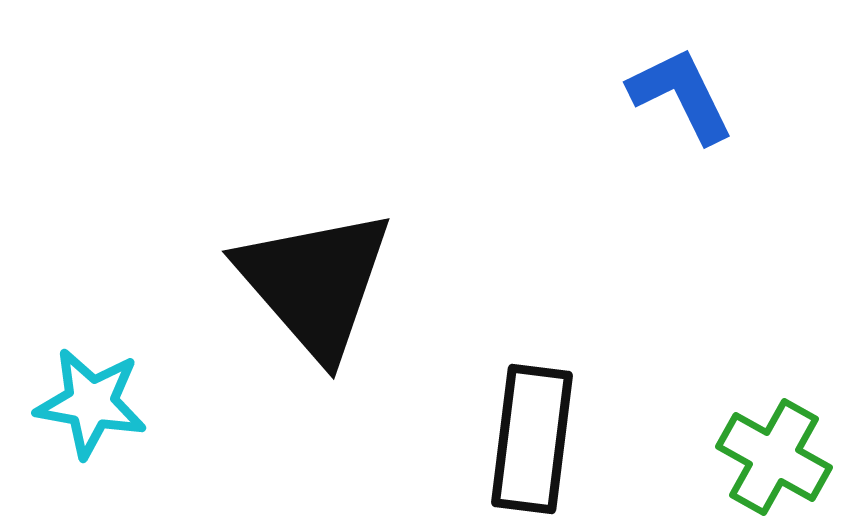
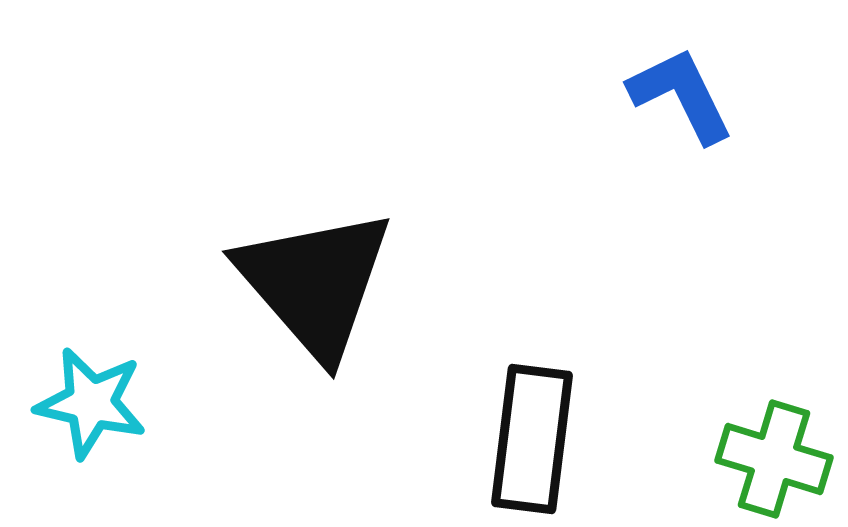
cyan star: rotated 3 degrees clockwise
green cross: moved 2 px down; rotated 12 degrees counterclockwise
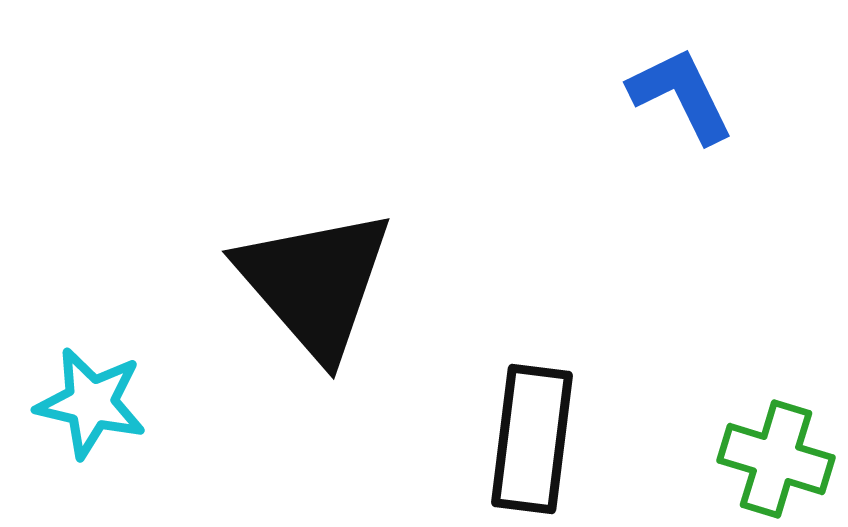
green cross: moved 2 px right
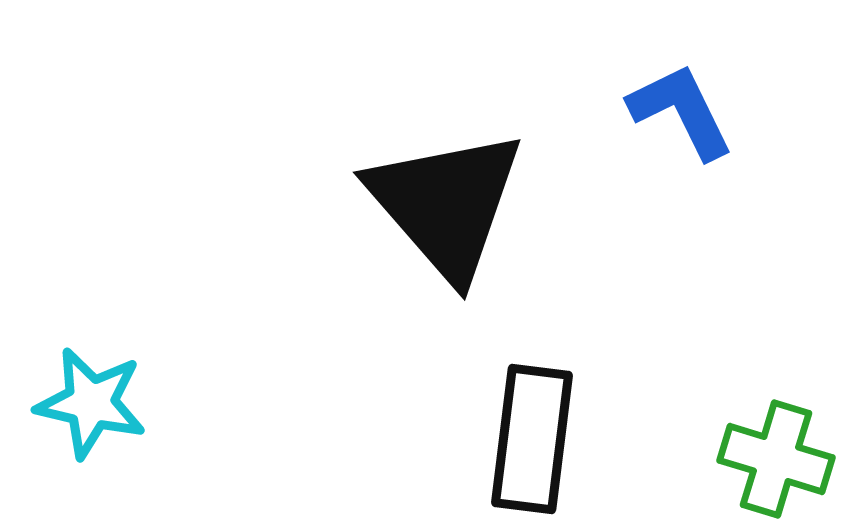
blue L-shape: moved 16 px down
black triangle: moved 131 px right, 79 px up
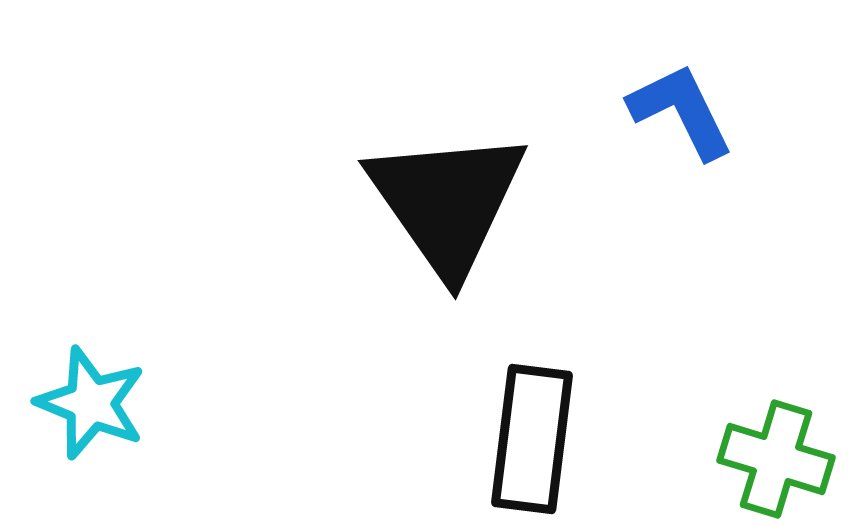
black triangle: moved 1 px right, 2 px up; rotated 6 degrees clockwise
cyan star: rotated 9 degrees clockwise
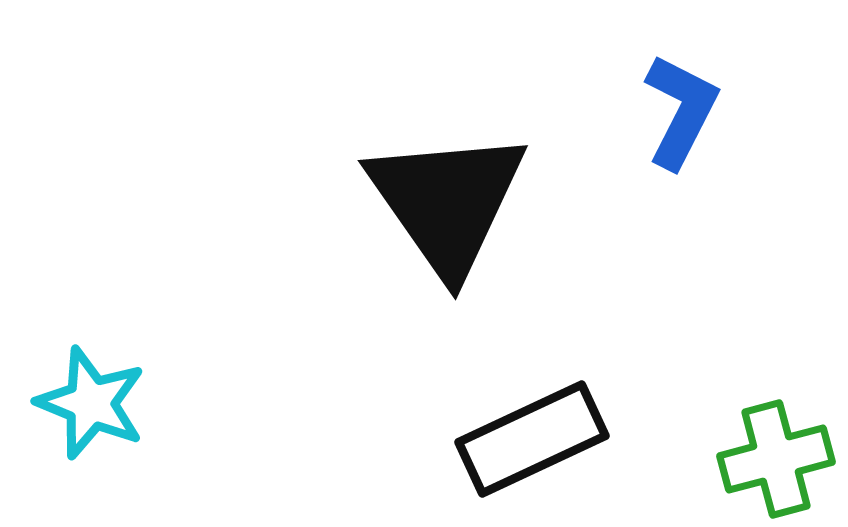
blue L-shape: rotated 53 degrees clockwise
black rectangle: rotated 58 degrees clockwise
green cross: rotated 32 degrees counterclockwise
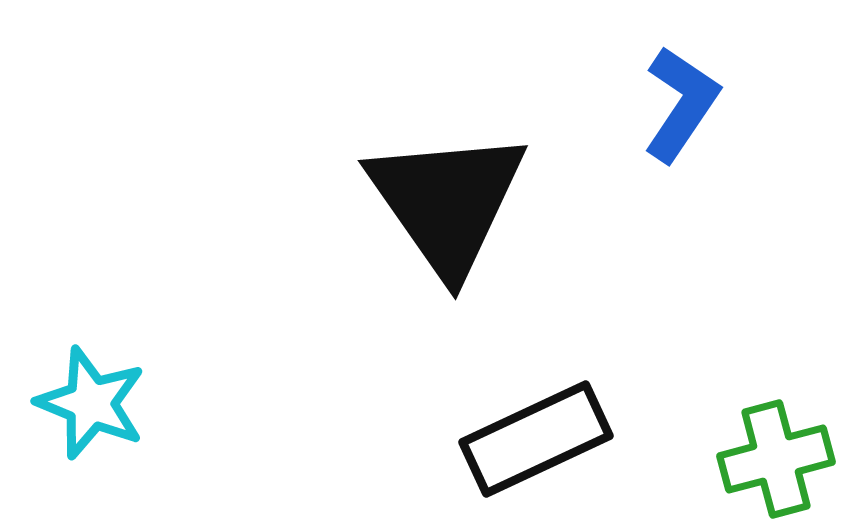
blue L-shape: moved 7 px up; rotated 7 degrees clockwise
black rectangle: moved 4 px right
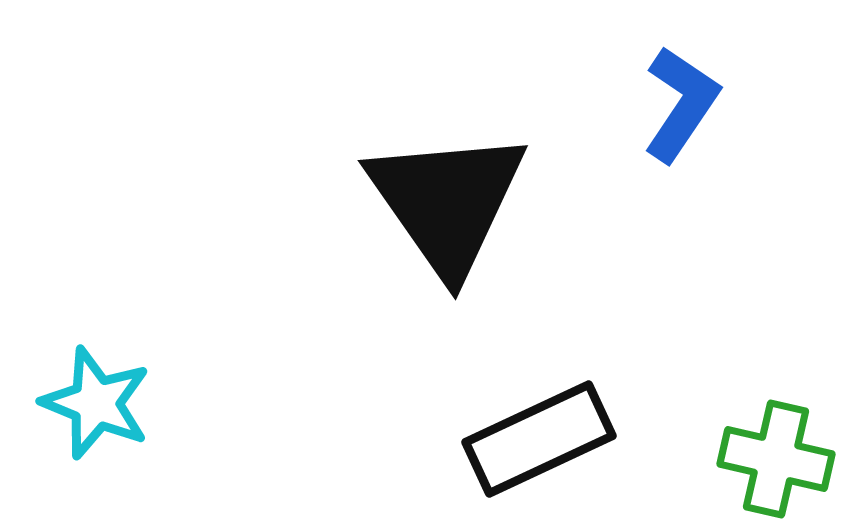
cyan star: moved 5 px right
black rectangle: moved 3 px right
green cross: rotated 28 degrees clockwise
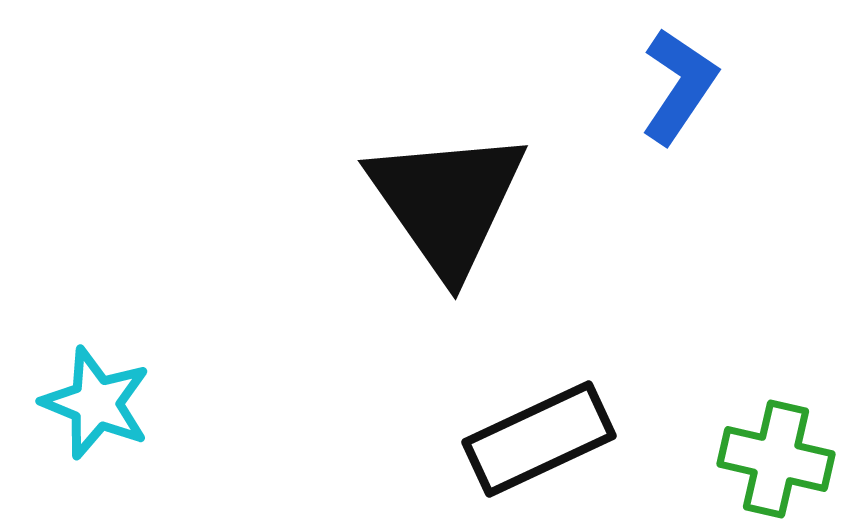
blue L-shape: moved 2 px left, 18 px up
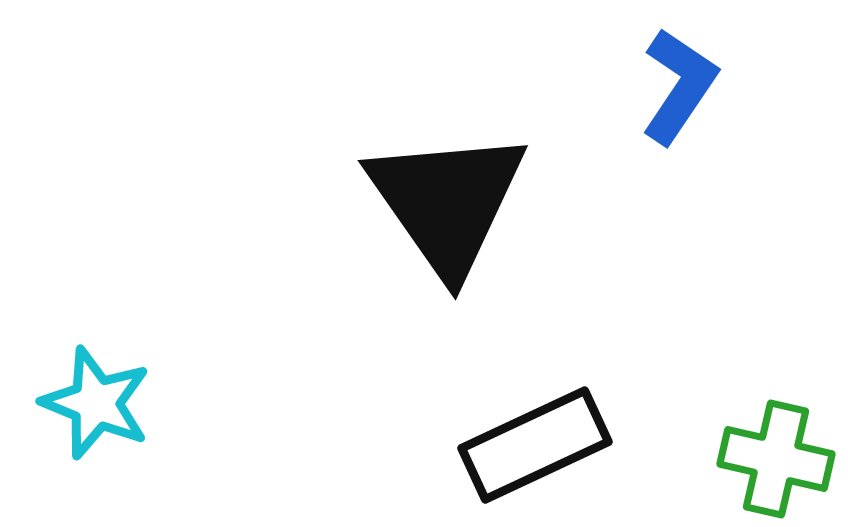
black rectangle: moved 4 px left, 6 px down
